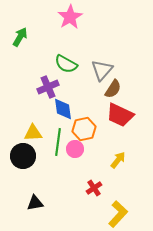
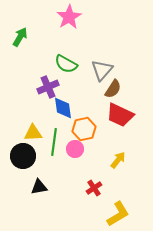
pink star: moved 1 px left
blue diamond: moved 1 px up
green line: moved 4 px left
black triangle: moved 4 px right, 16 px up
yellow L-shape: rotated 16 degrees clockwise
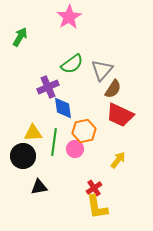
green semicircle: moved 6 px right; rotated 65 degrees counterclockwise
orange hexagon: moved 2 px down
yellow L-shape: moved 21 px left, 7 px up; rotated 112 degrees clockwise
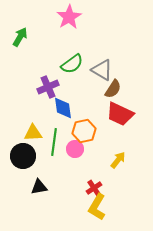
gray triangle: rotated 40 degrees counterclockwise
red trapezoid: moved 1 px up
yellow L-shape: rotated 40 degrees clockwise
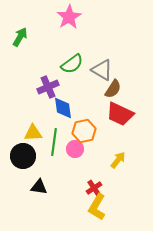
black triangle: rotated 18 degrees clockwise
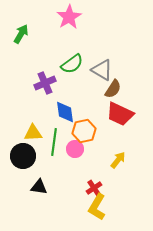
green arrow: moved 1 px right, 3 px up
purple cross: moved 3 px left, 4 px up
blue diamond: moved 2 px right, 4 px down
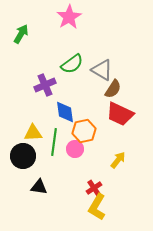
purple cross: moved 2 px down
